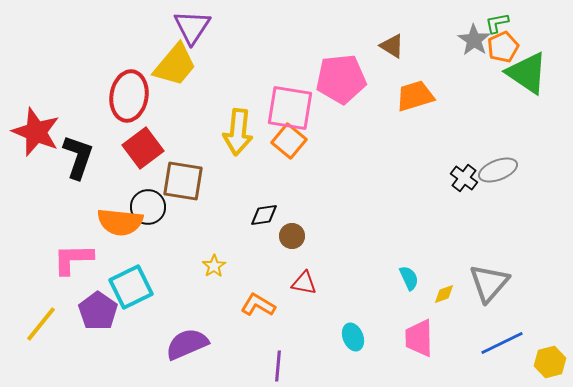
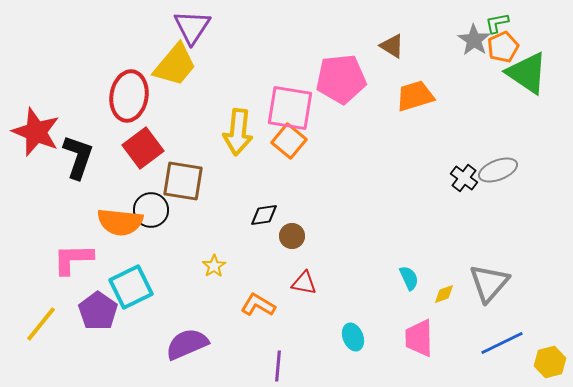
black circle: moved 3 px right, 3 px down
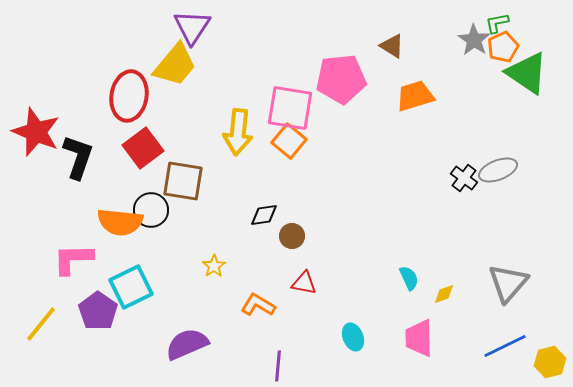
gray triangle: moved 19 px right
blue line: moved 3 px right, 3 px down
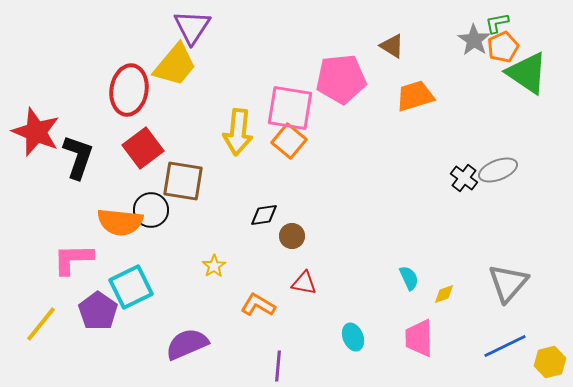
red ellipse: moved 6 px up
